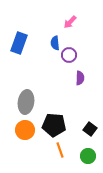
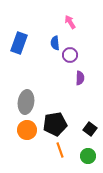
pink arrow: rotated 104 degrees clockwise
purple circle: moved 1 px right
black pentagon: moved 1 px right, 1 px up; rotated 15 degrees counterclockwise
orange circle: moved 2 px right
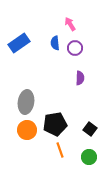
pink arrow: moved 2 px down
blue rectangle: rotated 35 degrees clockwise
purple circle: moved 5 px right, 7 px up
green circle: moved 1 px right, 1 px down
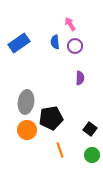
blue semicircle: moved 1 px up
purple circle: moved 2 px up
black pentagon: moved 4 px left, 6 px up
green circle: moved 3 px right, 2 px up
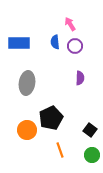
blue rectangle: rotated 35 degrees clockwise
gray ellipse: moved 1 px right, 19 px up
black pentagon: rotated 15 degrees counterclockwise
black square: moved 1 px down
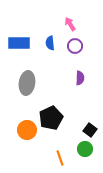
blue semicircle: moved 5 px left, 1 px down
orange line: moved 8 px down
green circle: moved 7 px left, 6 px up
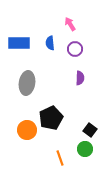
purple circle: moved 3 px down
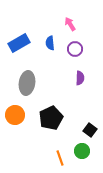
blue rectangle: rotated 30 degrees counterclockwise
orange circle: moved 12 px left, 15 px up
green circle: moved 3 px left, 2 px down
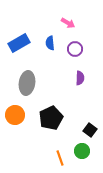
pink arrow: moved 2 px left, 1 px up; rotated 152 degrees clockwise
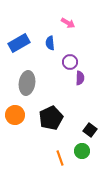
purple circle: moved 5 px left, 13 px down
